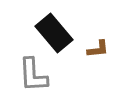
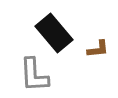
gray L-shape: moved 1 px right
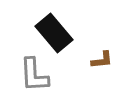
brown L-shape: moved 4 px right, 11 px down
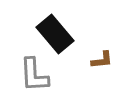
black rectangle: moved 1 px right, 1 px down
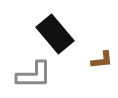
gray L-shape: rotated 87 degrees counterclockwise
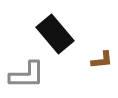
gray L-shape: moved 7 px left
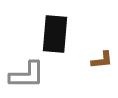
black rectangle: rotated 45 degrees clockwise
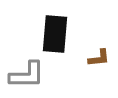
brown L-shape: moved 3 px left, 2 px up
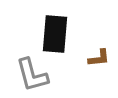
gray L-shape: moved 5 px right; rotated 75 degrees clockwise
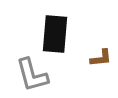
brown L-shape: moved 2 px right
